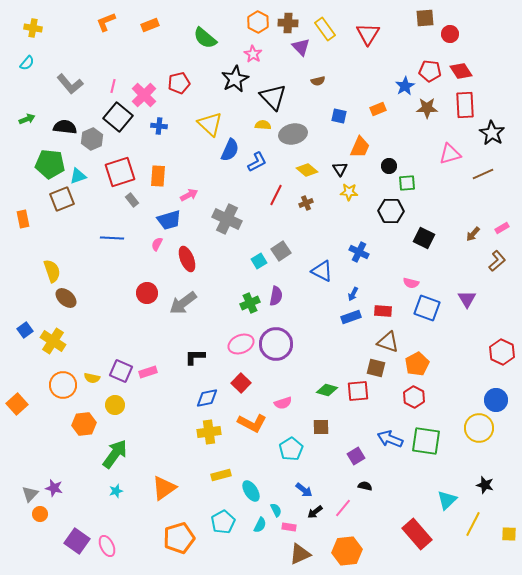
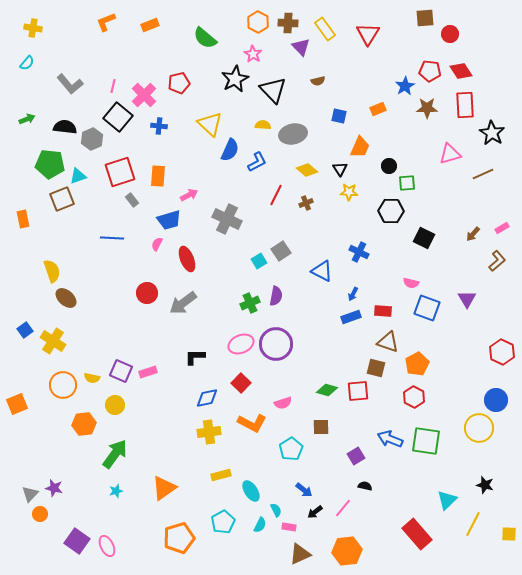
black triangle at (273, 97): moved 7 px up
orange square at (17, 404): rotated 20 degrees clockwise
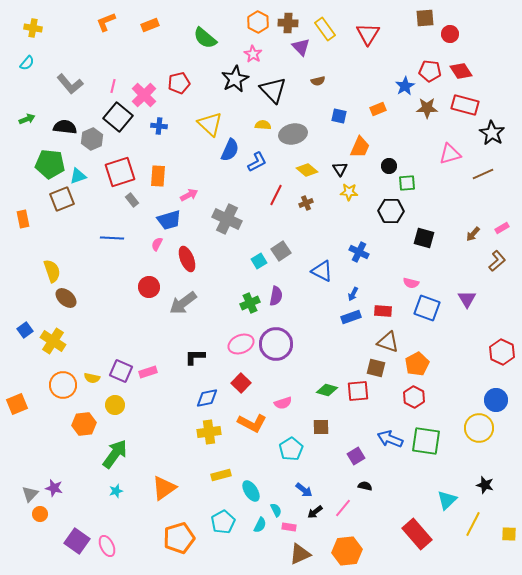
red rectangle at (465, 105): rotated 72 degrees counterclockwise
black square at (424, 238): rotated 10 degrees counterclockwise
red circle at (147, 293): moved 2 px right, 6 px up
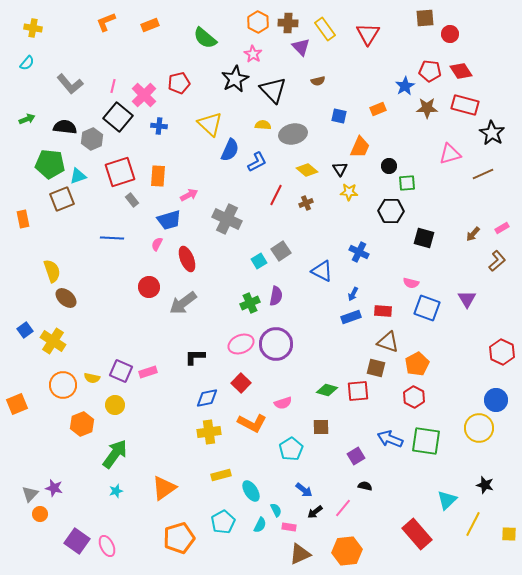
orange hexagon at (84, 424): moved 2 px left; rotated 15 degrees counterclockwise
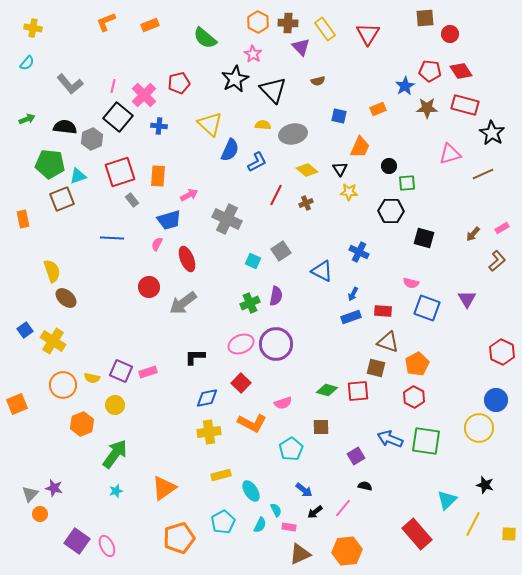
cyan square at (259, 261): moved 6 px left; rotated 35 degrees counterclockwise
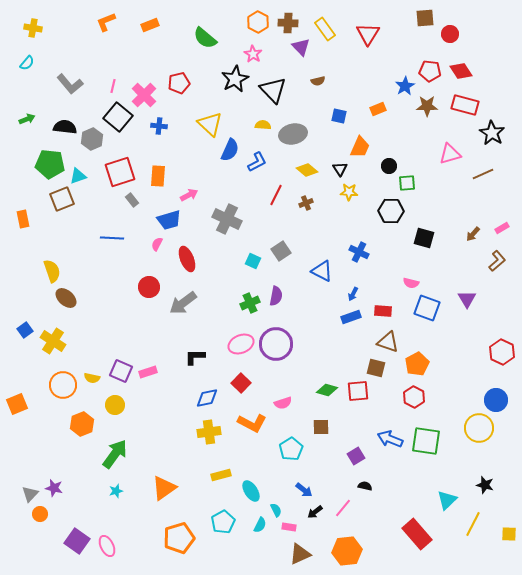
brown star at (427, 108): moved 2 px up
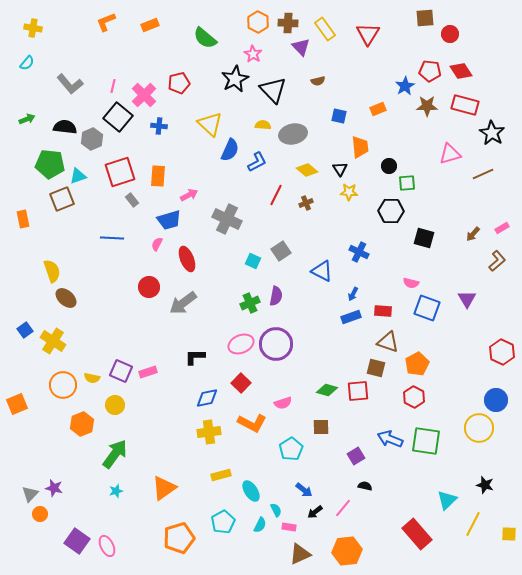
orange trapezoid at (360, 147): rotated 30 degrees counterclockwise
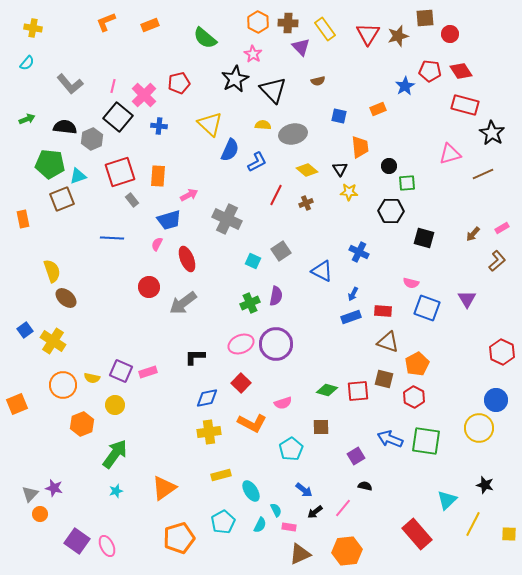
brown star at (427, 106): moved 29 px left, 70 px up; rotated 15 degrees counterclockwise
brown square at (376, 368): moved 8 px right, 11 px down
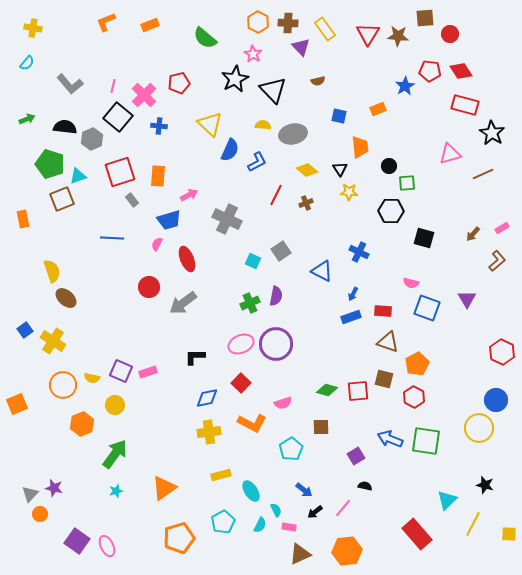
brown star at (398, 36): rotated 20 degrees clockwise
green pentagon at (50, 164): rotated 12 degrees clockwise
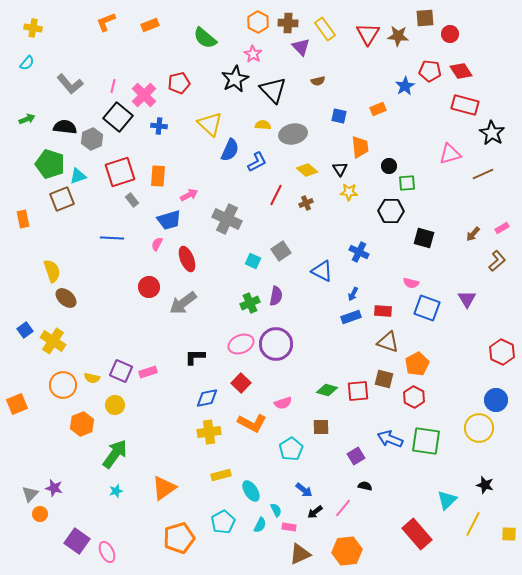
pink ellipse at (107, 546): moved 6 px down
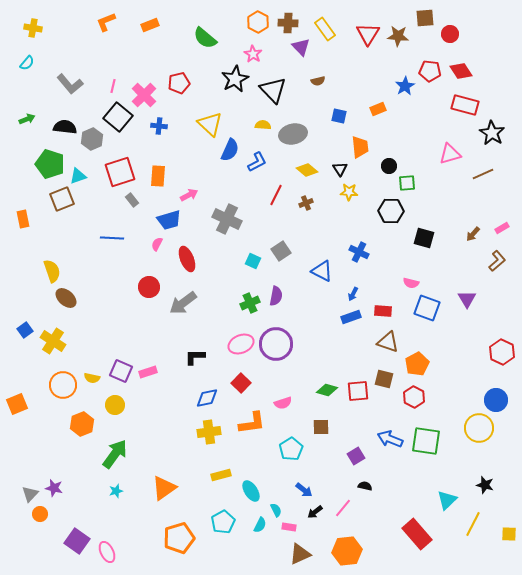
orange L-shape at (252, 423): rotated 36 degrees counterclockwise
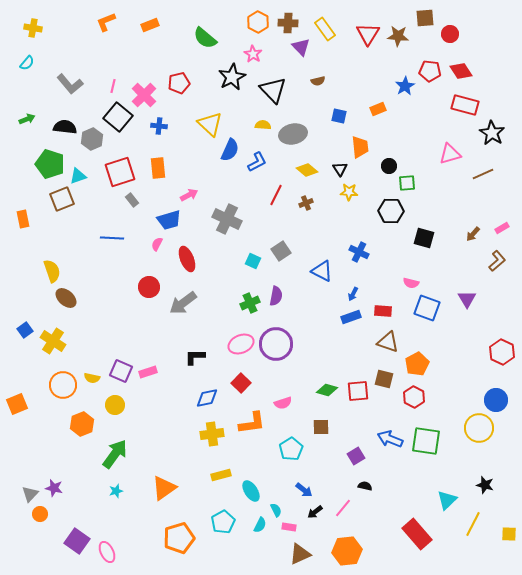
black star at (235, 79): moved 3 px left, 2 px up
orange rectangle at (158, 176): moved 8 px up; rotated 10 degrees counterclockwise
yellow cross at (209, 432): moved 3 px right, 2 px down
